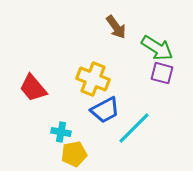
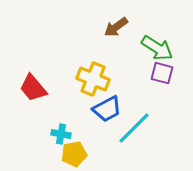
brown arrow: rotated 90 degrees clockwise
blue trapezoid: moved 2 px right, 1 px up
cyan cross: moved 2 px down
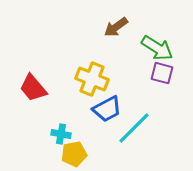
yellow cross: moved 1 px left
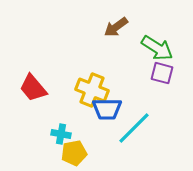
yellow cross: moved 11 px down
blue trapezoid: rotated 28 degrees clockwise
yellow pentagon: moved 1 px up
